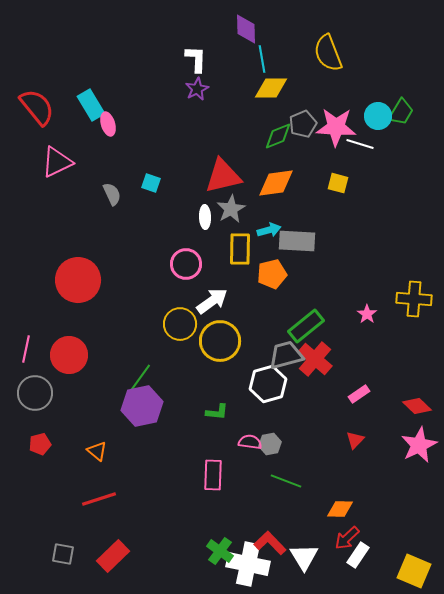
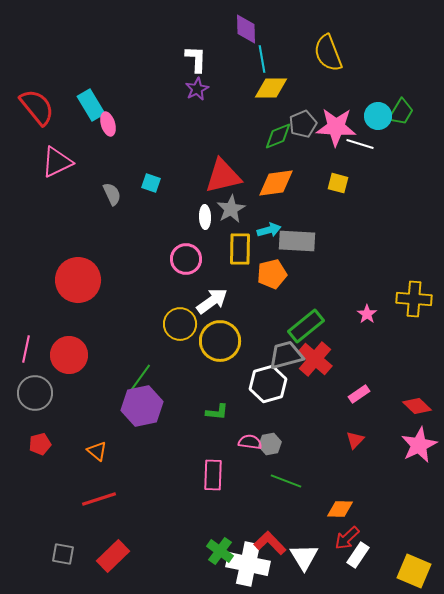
pink circle at (186, 264): moved 5 px up
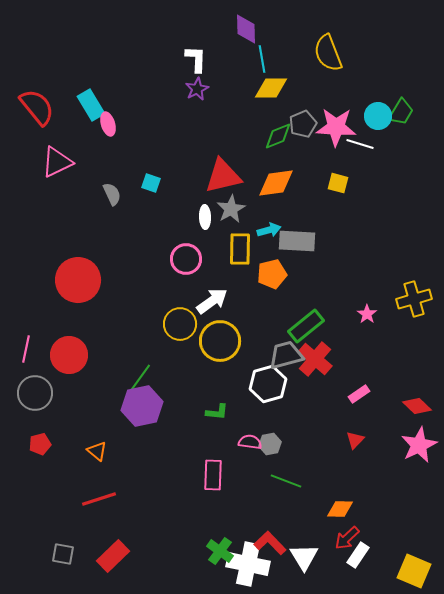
yellow cross at (414, 299): rotated 20 degrees counterclockwise
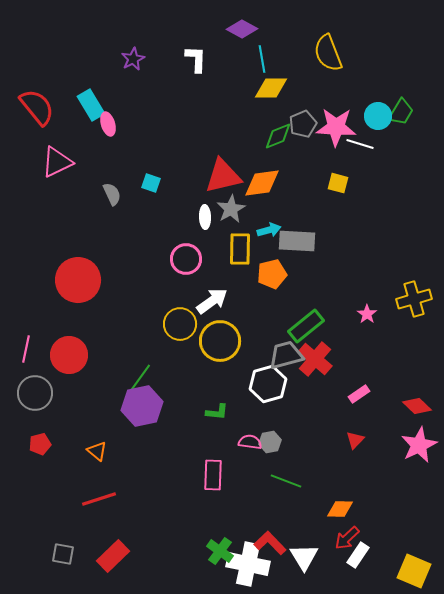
purple diamond at (246, 29): moved 4 px left; rotated 60 degrees counterclockwise
purple star at (197, 89): moved 64 px left, 30 px up
orange diamond at (276, 183): moved 14 px left
gray hexagon at (270, 444): moved 2 px up
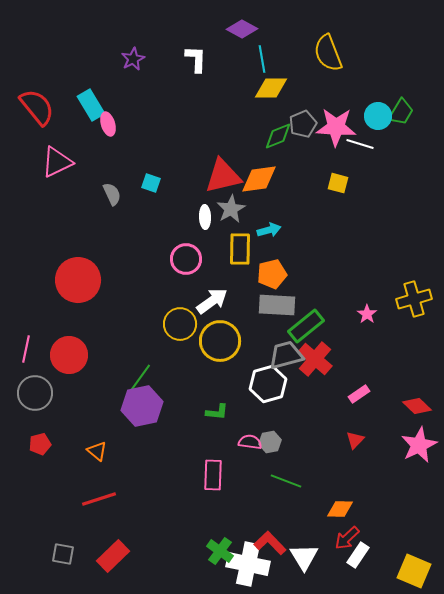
orange diamond at (262, 183): moved 3 px left, 4 px up
gray rectangle at (297, 241): moved 20 px left, 64 px down
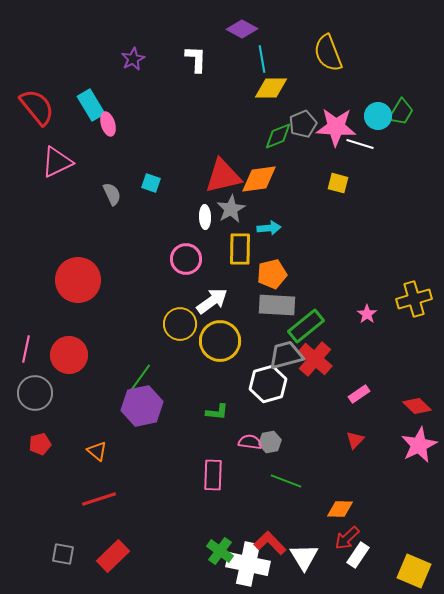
cyan arrow at (269, 230): moved 2 px up; rotated 10 degrees clockwise
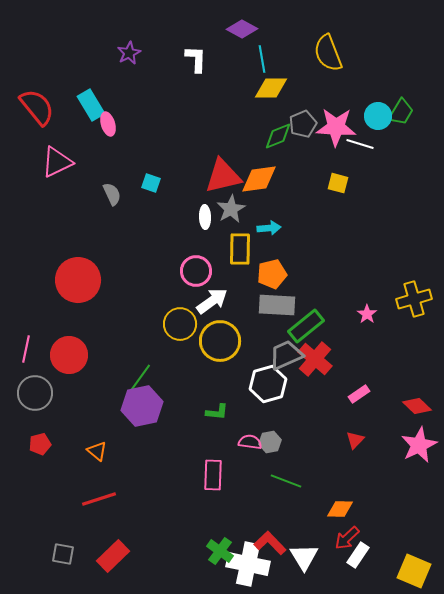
purple star at (133, 59): moved 4 px left, 6 px up
pink circle at (186, 259): moved 10 px right, 12 px down
gray trapezoid at (286, 355): rotated 9 degrees counterclockwise
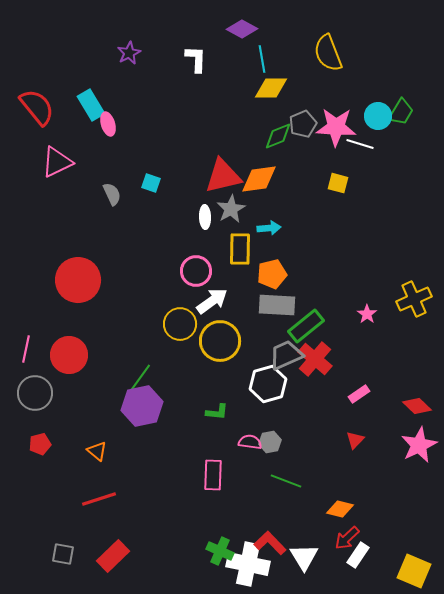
yellow cross at (414, 299): rotated 8 degrees counterclockwise
orange diamond at (340, 509): rotated 12 degrees clockwise
green cross at (220, 551): rotated 12 degrees counterclockwise
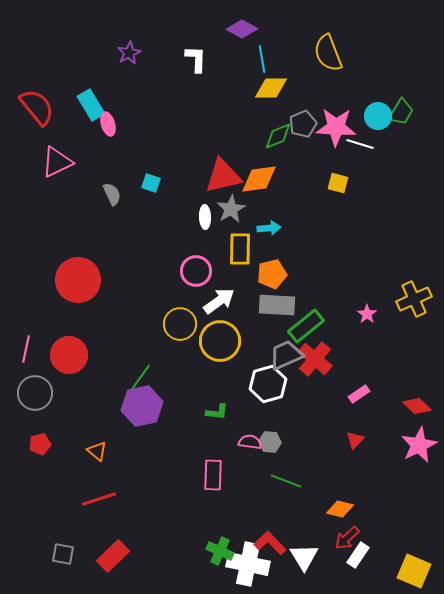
white arrow at (212, 301): moved 7 px right
gray hexagon at (270, 442): rotated 15 degrees clockwise
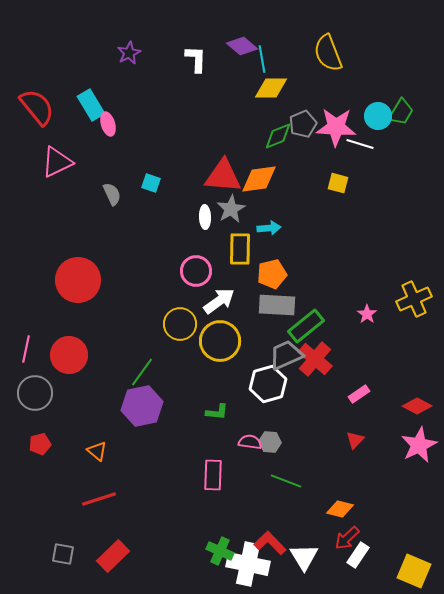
purple diamond at (242, 29): moved 17 px down; rotated 12 degrees clockwise
red triangle at (223, 176): rotated 18 degrees clockwise
green line at (140, 378): moved 2 px right, 6 px up
red diamond at (417, 406): rotated 16 degrees counterclockwise
